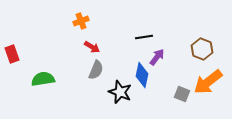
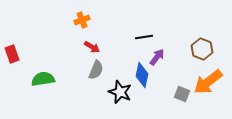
orange cross: moved 1 px right, 1 px up
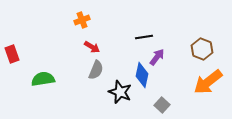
gray square: moved 20 px left, 11 px down; rotated 21 degrees clockwise
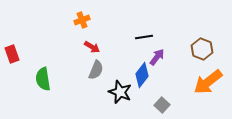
blue diamond: rotated 25 degrees clockwise
green semicircle: rotated 90 degrees counterclockwise
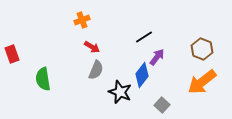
black line: rotated 24 degrees counterclockwise
orange arrow: moved 6 px left
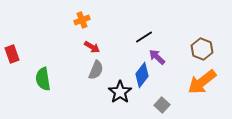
purple arrow: rotated 84 degrees counterclockwise
black star: rotated 15 degrees clockwise
